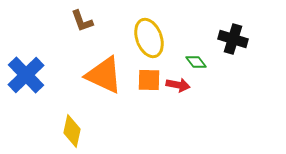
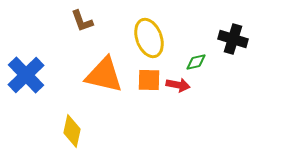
green diamond: rotated 65 degrees counterclockwise
orange triangle: rotated 12 degrees counterclockwise
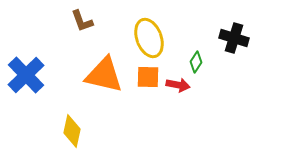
black cross: moved 1 px right, 1 px up
green diamond: rotated 45 degrees counterclockwise
orange square: moved 1 px left, 3 px up
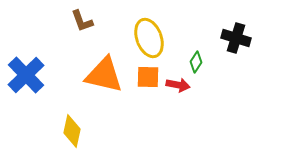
black cross: moved 2 px right
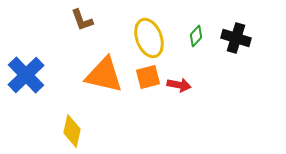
brown L-shape: moved 1 px up
green diamond: moved 26 px up; rotated 10 degrees clockwise
orange square: rotated 15 degrees counterclockwise
red arrow: moved 1 px right
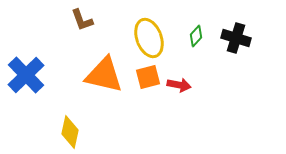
yellow diamond: moved 2 px left, 1 px down
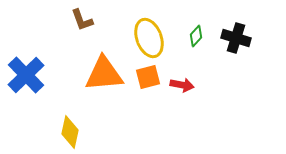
orange triangle: moved 1 px up; rotated 18 degrees counterclockwise
red arrow: moved 3 px right
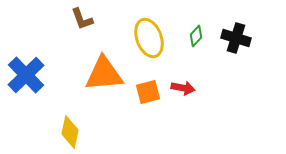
brown L-shape: moved 1 px up
orange square: moved 15 px down
red arrow: moved 1 px right, 3 px down
